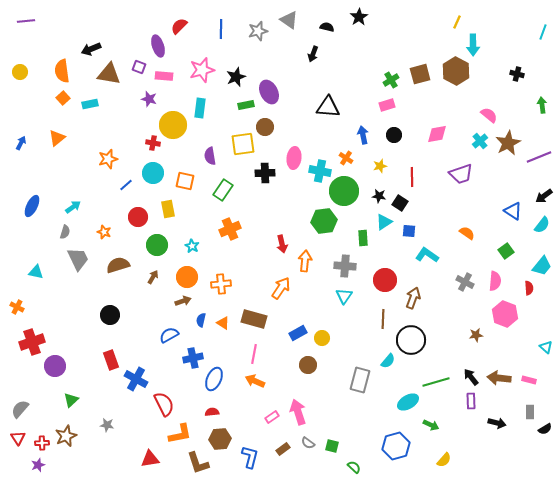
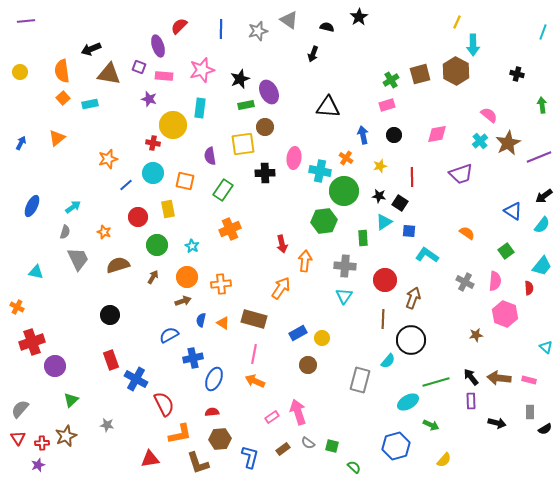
black star at (236, 77): moved 4 px right, 2 px down
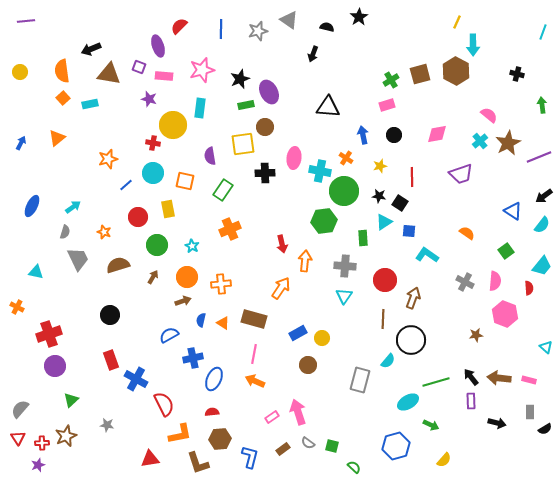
red cross at (32, 342): moved 17 px right, 8 px up
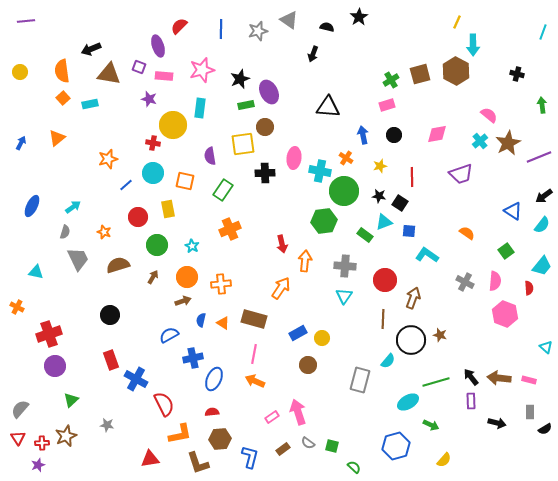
cyan triangle at (384, 222): rotated 12 degrees clockwise
green rectangle at (363, 238): moved 2 px right, 3 px up; rotated 49 degrees counterclockwise
brown star at (476, 335): moved 36 px left; rotated 24 degrees clockwise
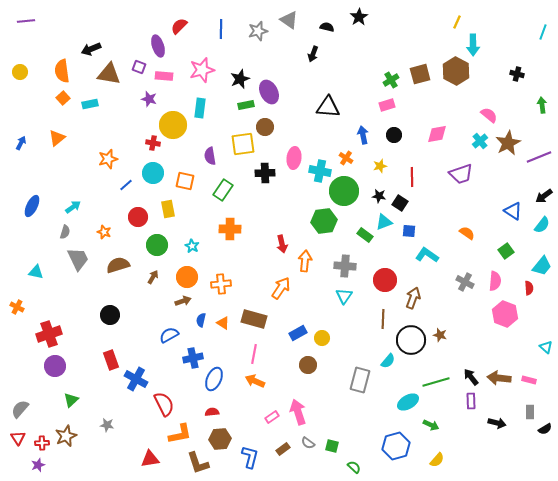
orange cross at (230, 229): rotated 25 degrees clockwise
yellow semicircle at (444, 460): moved 7 px left
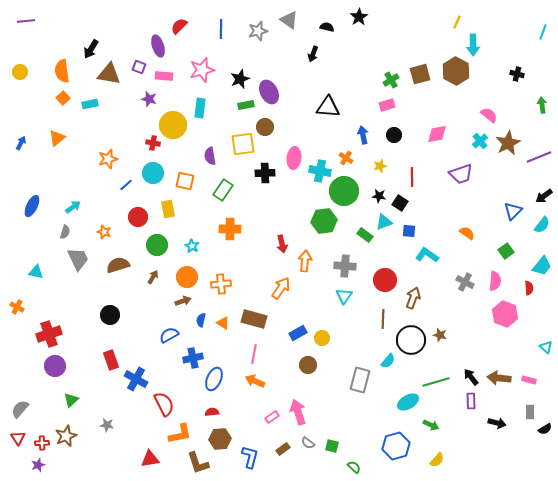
black arrow at (91, 49): rotated 36 degrees counterclockwise
blue triangle at (513, 211): rotated 42 degrees clockwise
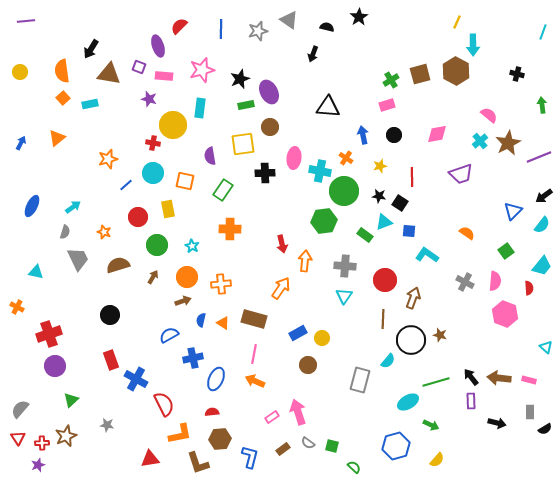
brown circle at (265, 127): moved 5 px right
blue ellipse at (214, 379): moved 2 px right
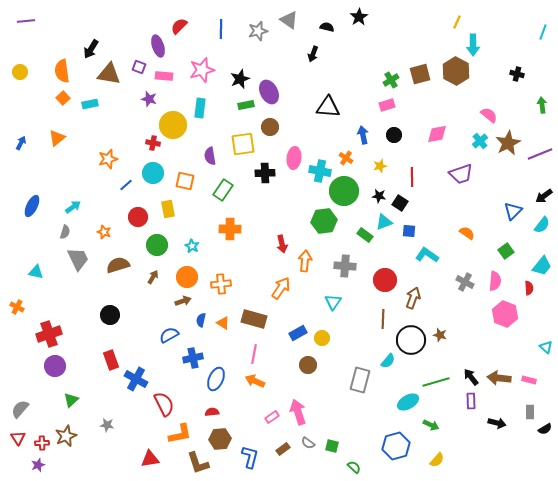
purple line at (539, 157): moved 1 px right, 3 px up
cyan triangle at (344, 296): moved 11 px left, 6 px down
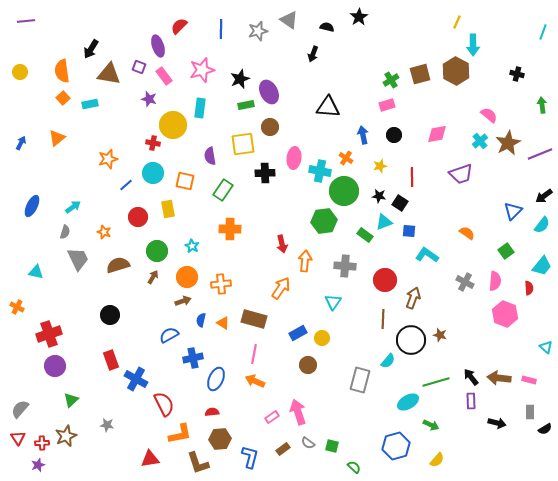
pink rectangle at (164, 76): rotated 48 degrees clockwise
green circle at (157, 245): moved 6 px down
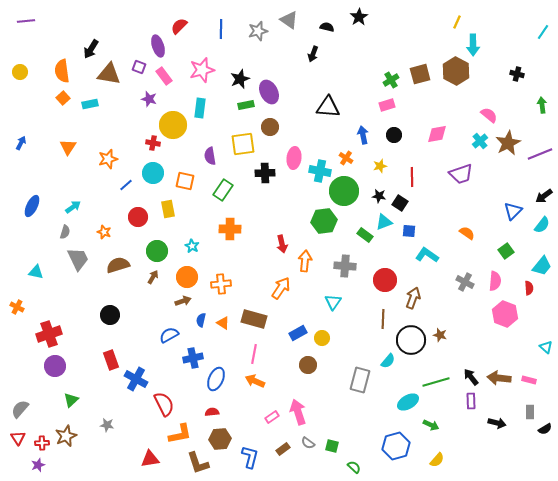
cyan line at (543, 32): rotated 14 degrees clockwise
orange triangle at (57, 138): moved 11 px right, 9 px down; rotated 18 degrees counterclockwise
